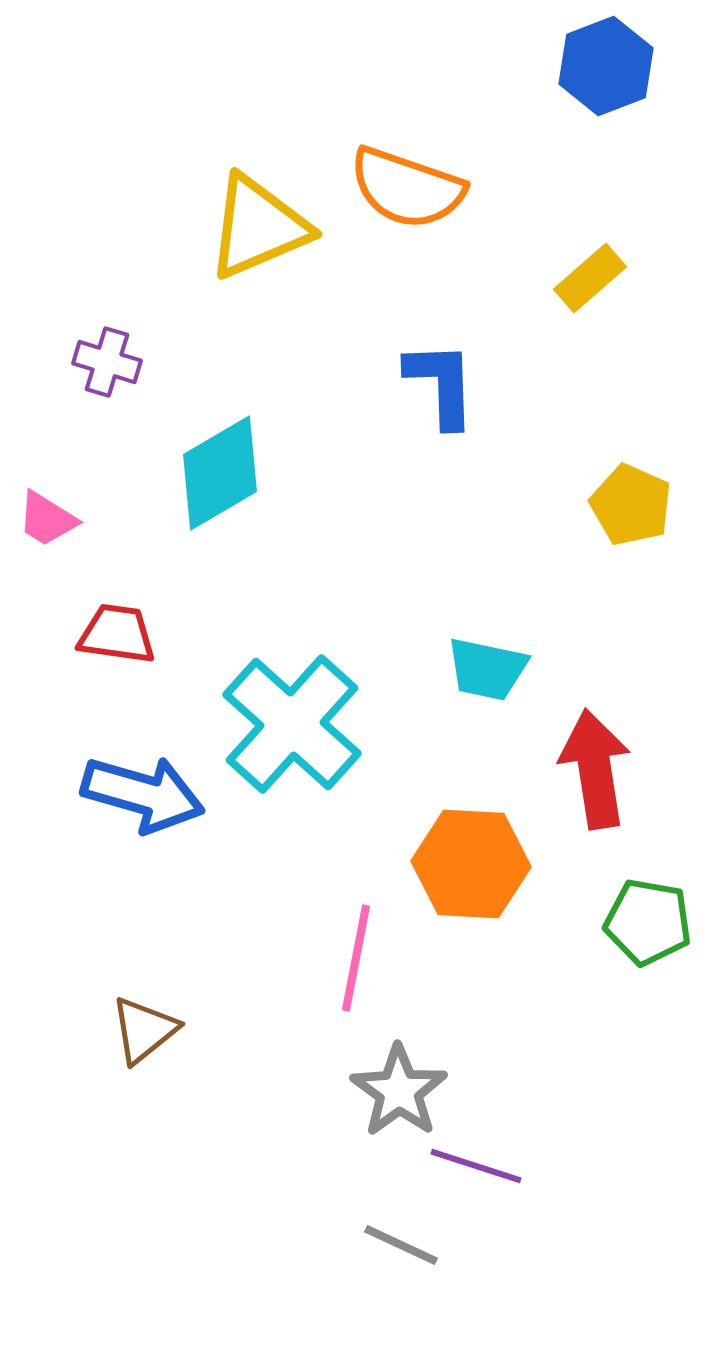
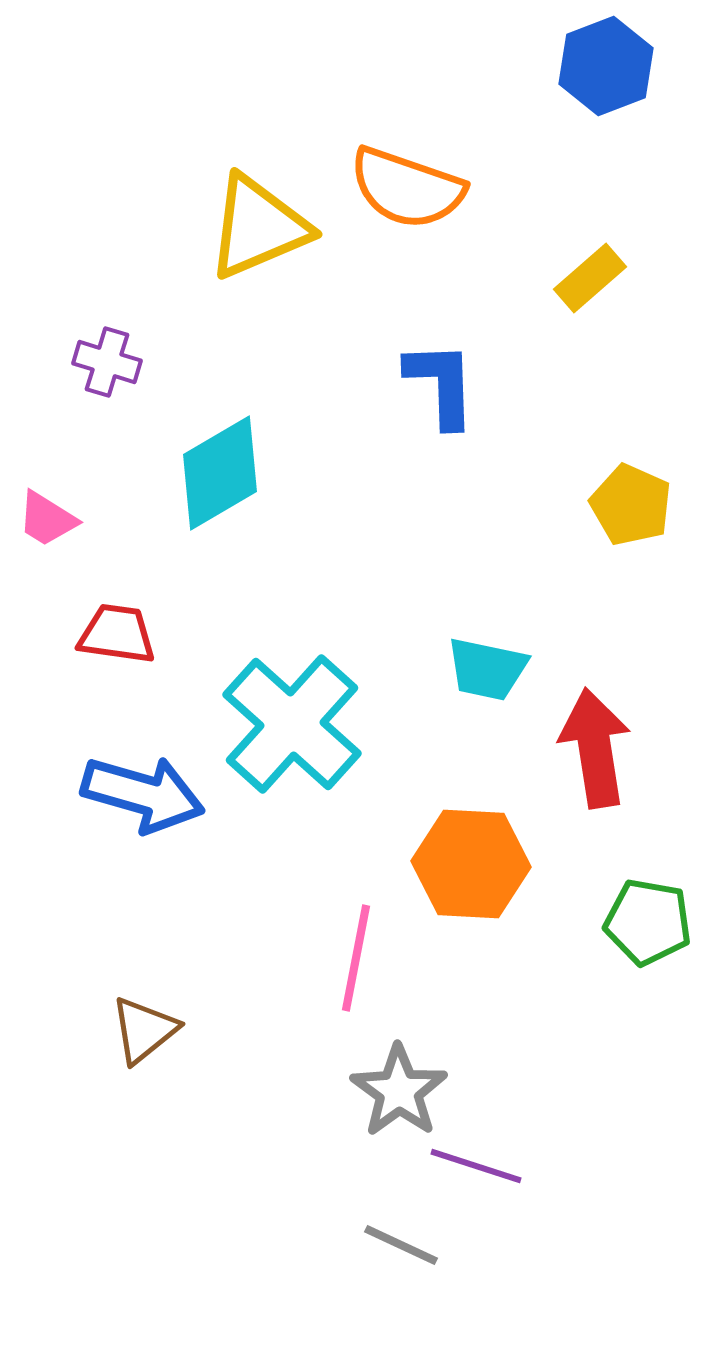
red arrow: moved 21 px up
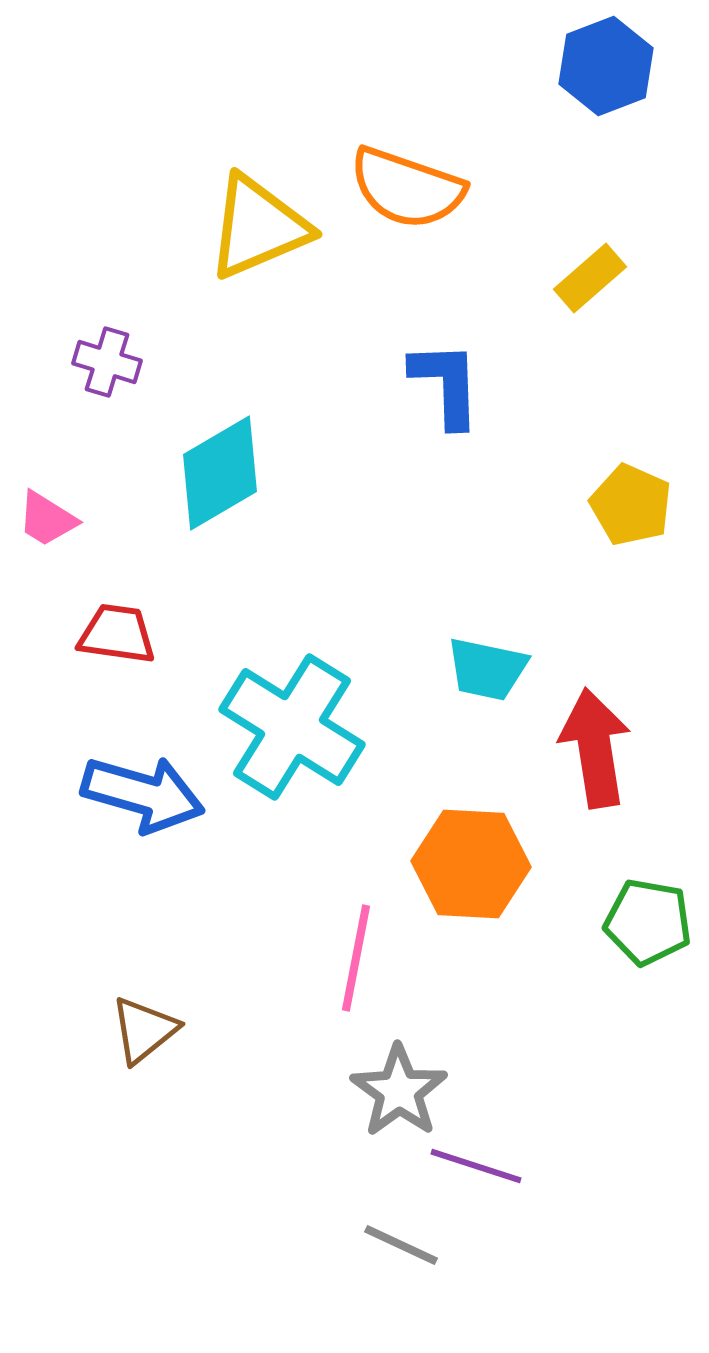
blue L-shape: moved 5 px right
cyan cross: moved 3 px down; rotated 10 degrees counterclockwise
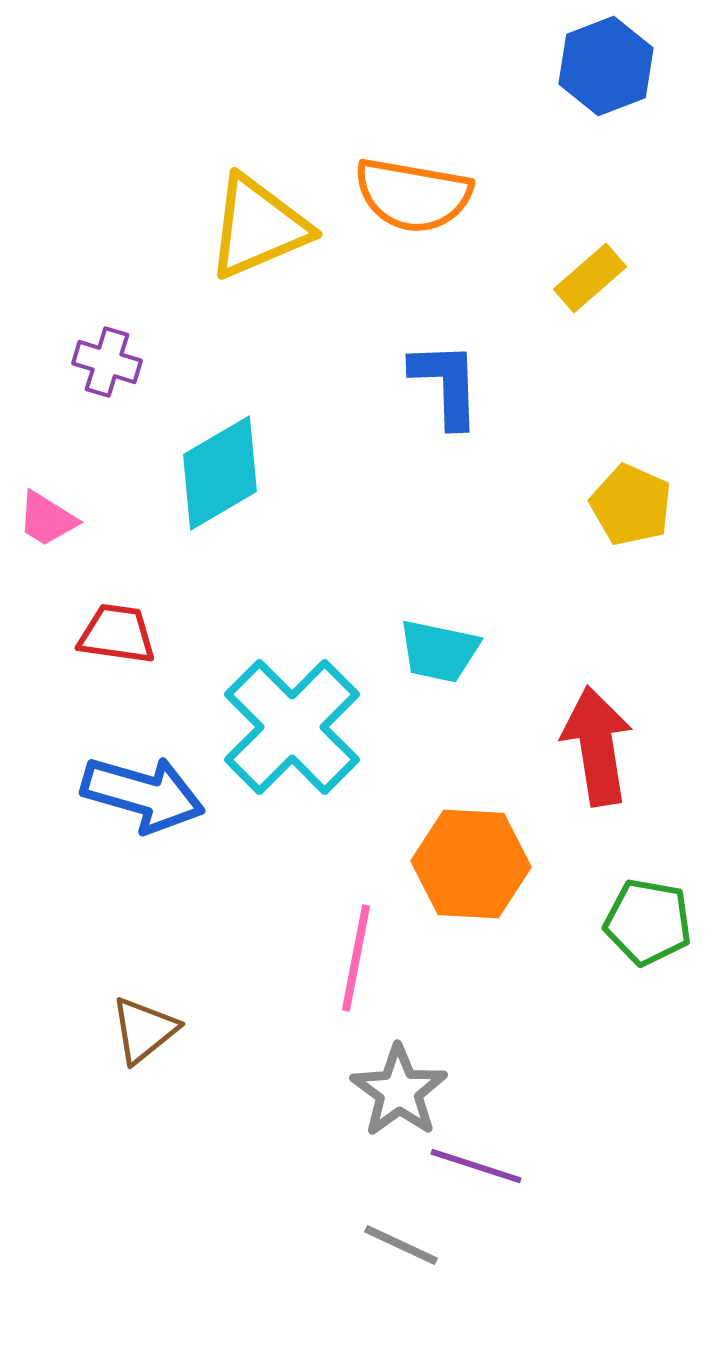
orange semicircle: moved 6 px right, 7 px down; rotated 9 degrees counterclockwise
cyan trapezoid: moved 48 px left, 18 px up
cyan cross: rotated 13 degrees clockwise
red arrow: moved 2 px right, 2 px up
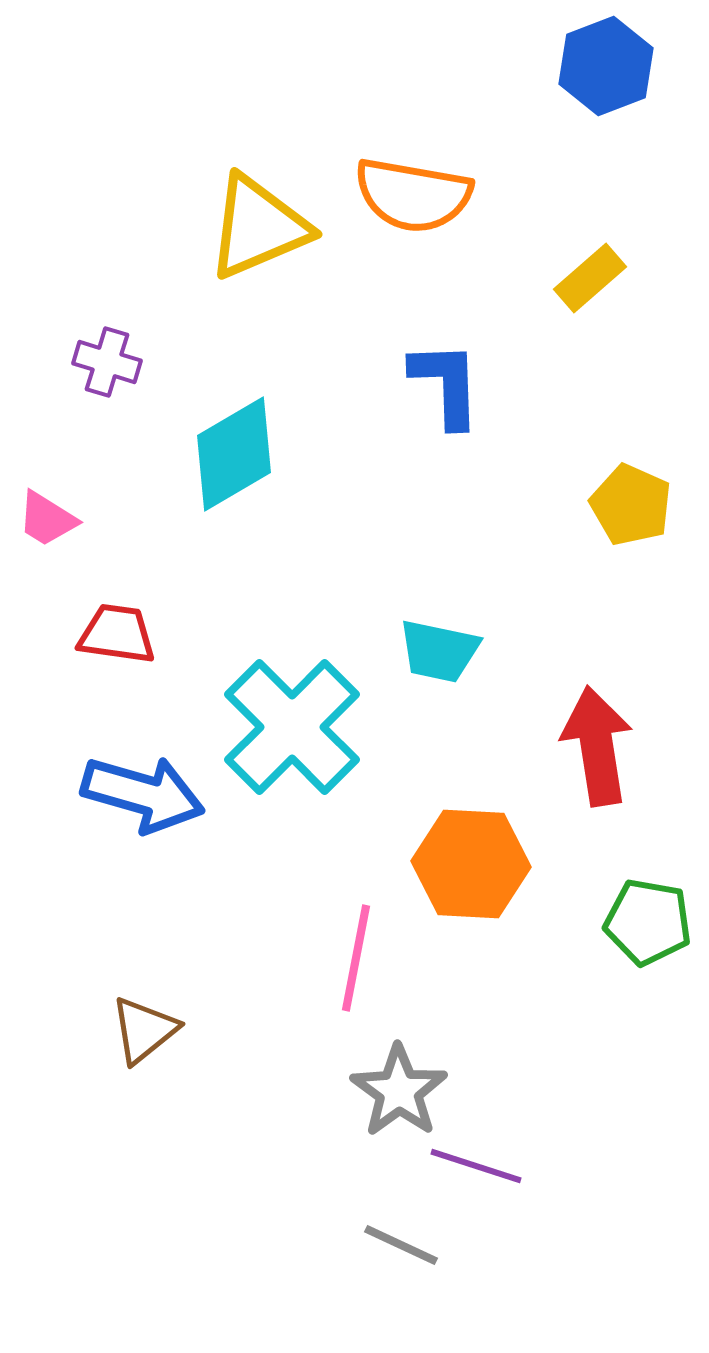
cyan diamond: moved 14 px right, 19 px up
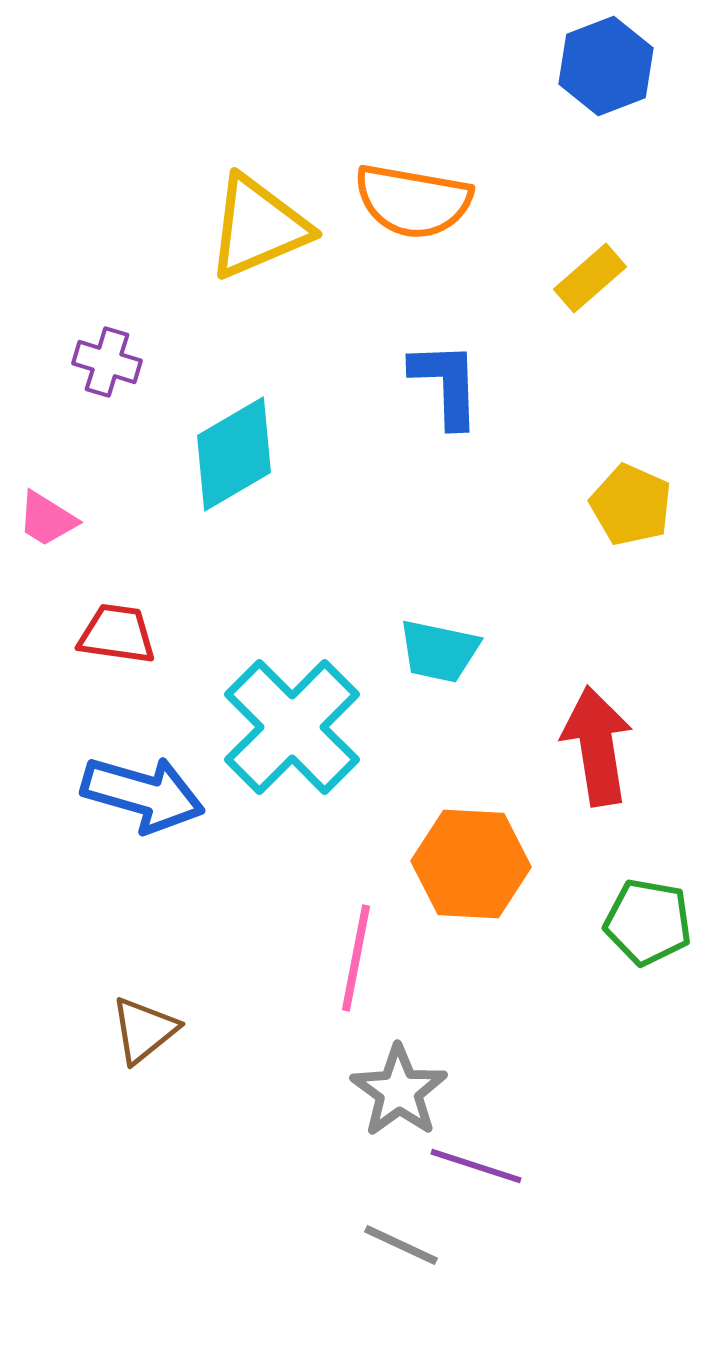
orange semicircle: moved 6 px down
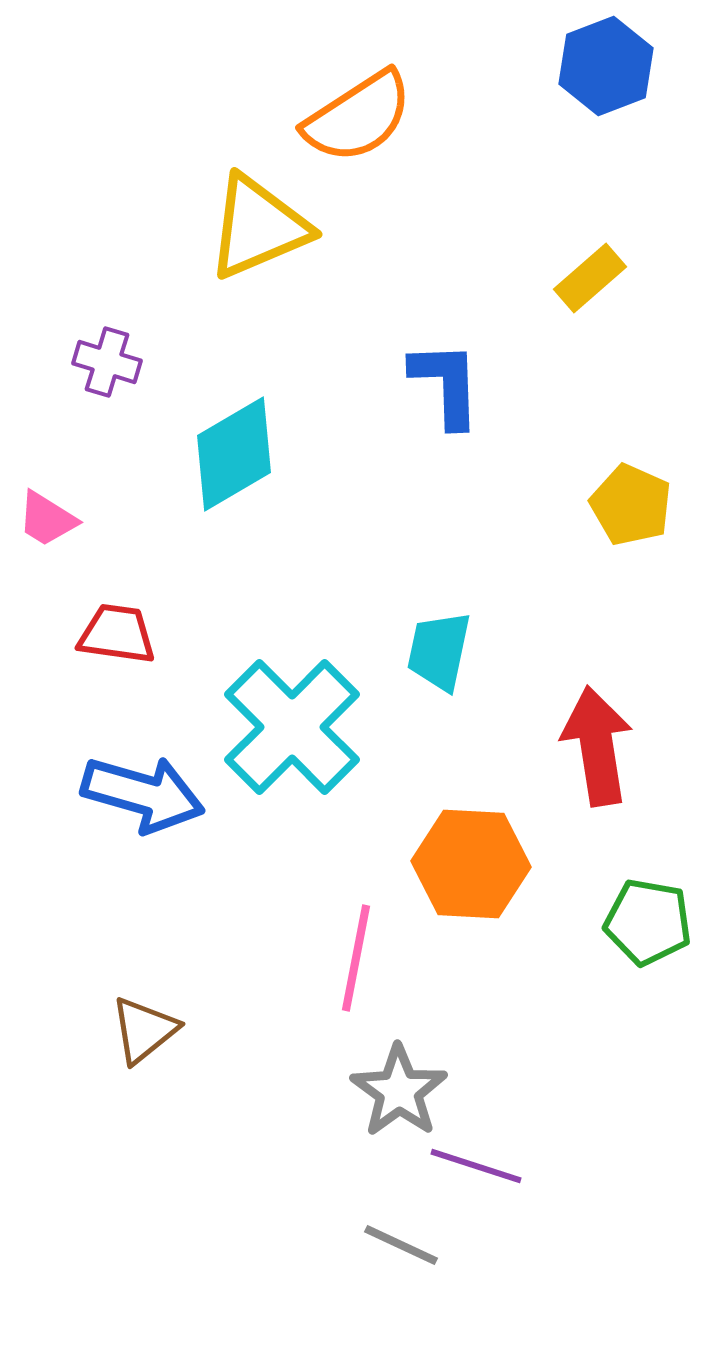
orange semicircle: moved 55 px left, 84 px up; rotated 43 degrees counterclockwise
cyan trapezoid: rotated 90 degrees clockwise
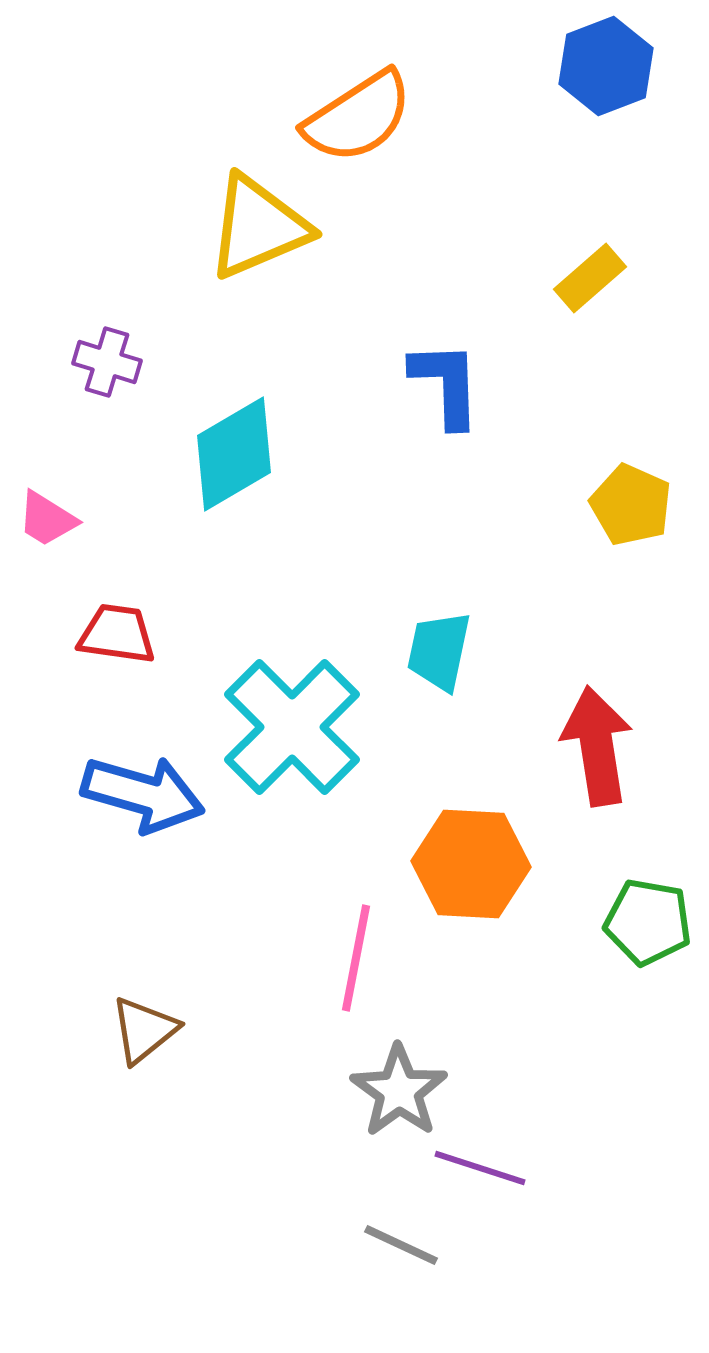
purple line: moved 4 px right, 2 px down
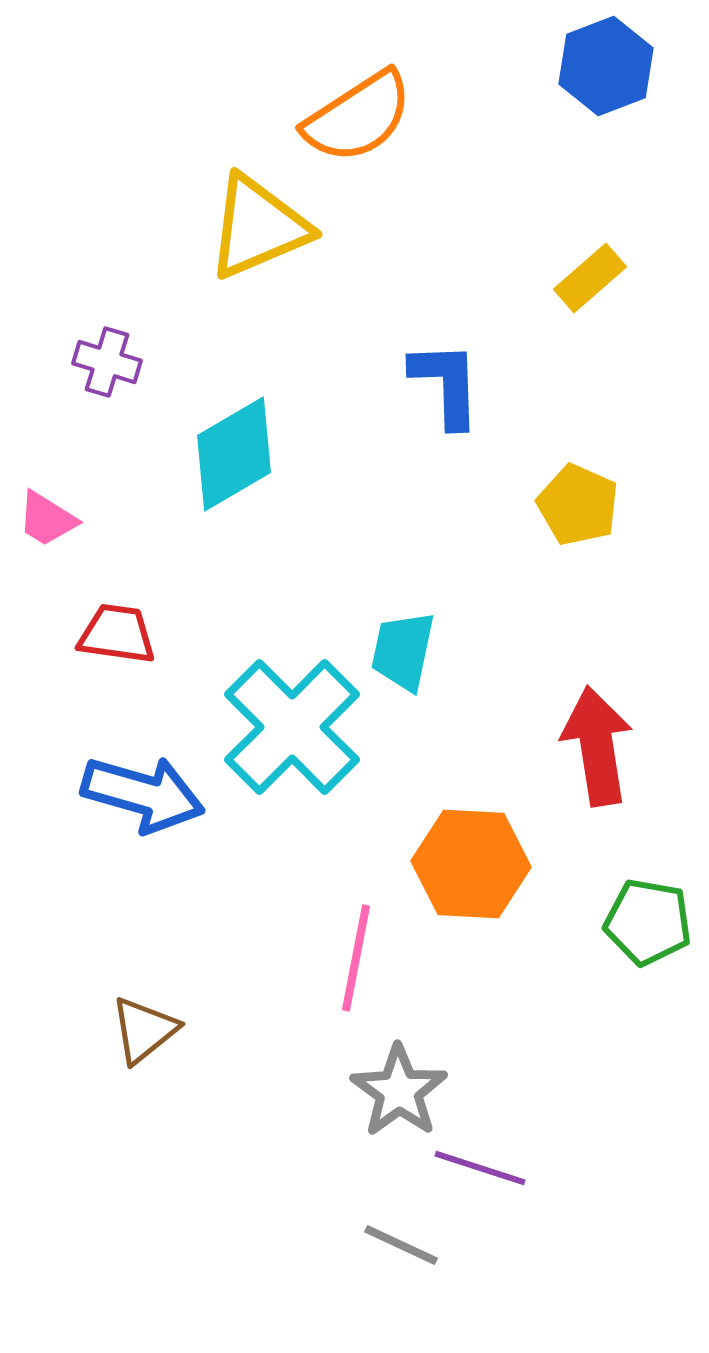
yellow pentagon: moved 53 px left
cyan trapezoid: moved 36 px left
